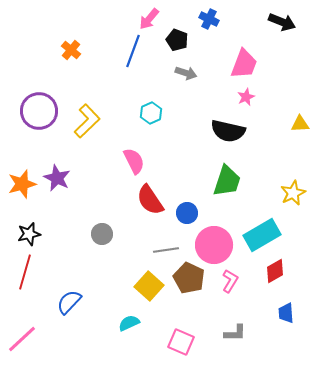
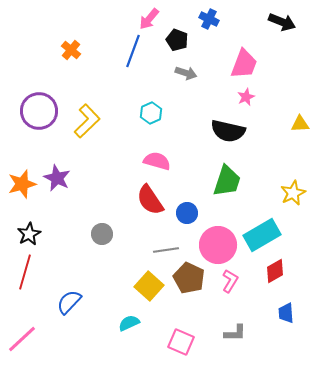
pink semicircle: moved 23 px right; rotated 48 degrees counterclockwise
black star: rotated 15 degrees counterclockwise
pink circle: moved 4 px right
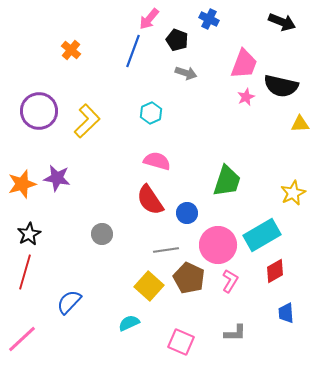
black semicircle: moved 53 px right, 45 px up
purple star: rotated 16 degrees counterclockwise
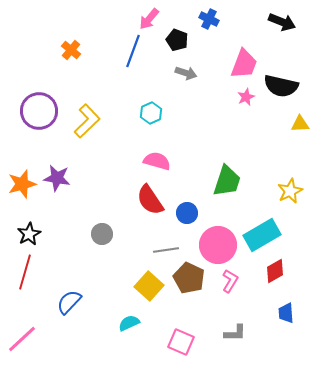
yellow star: moved 3 px left, 2 px up
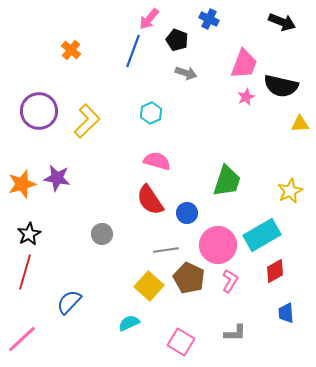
pink square: rotated 8 degrees clockwise
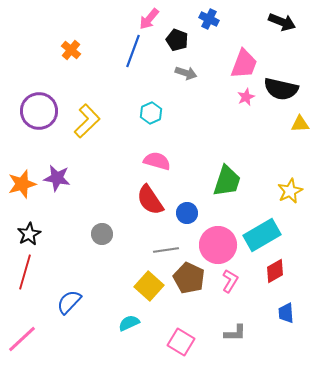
black semicircle: moved 3 px down
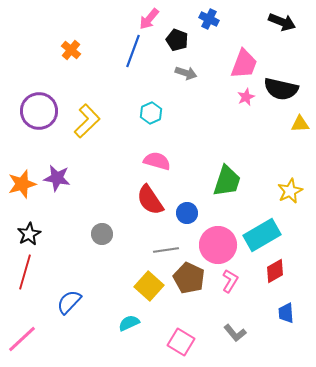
gray L-shape: rotated 50 degrees clockwise
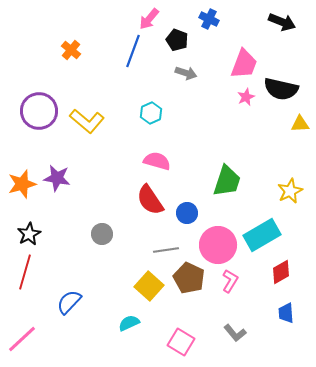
yellow L-shape: rotated 84 degrees clockwise
red diamond: moved 6 px right, 1 px down
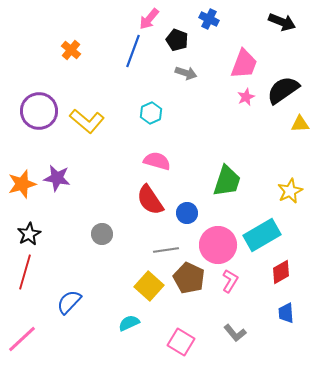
black semicircle: moved 2 px right, 1 px down; rotated 132 degrees clockwise
